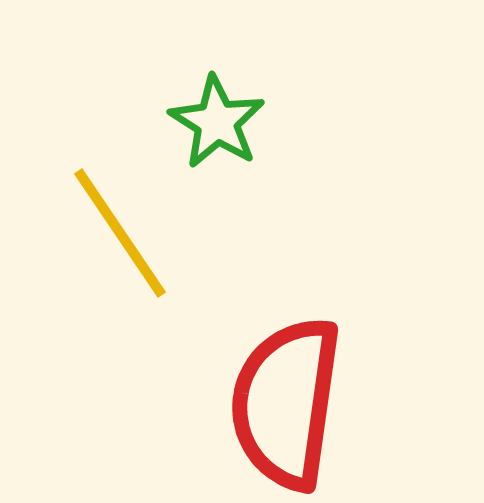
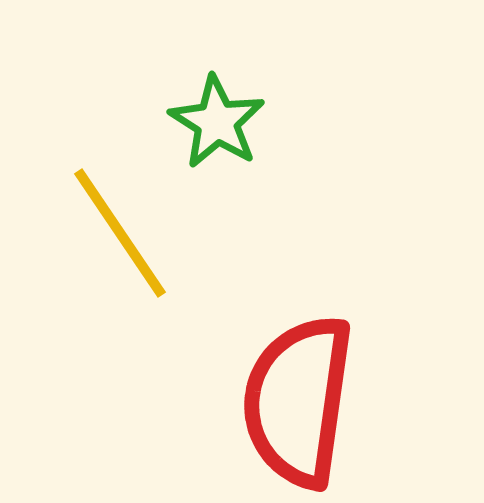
red semicircle: moved 12 px right, 2 px up
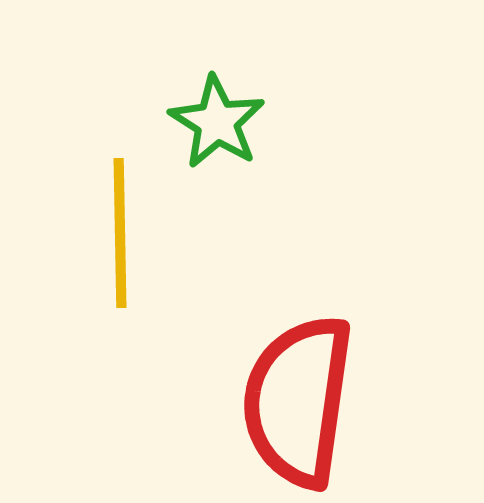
yellow line: rotated 33 degrees clockwise
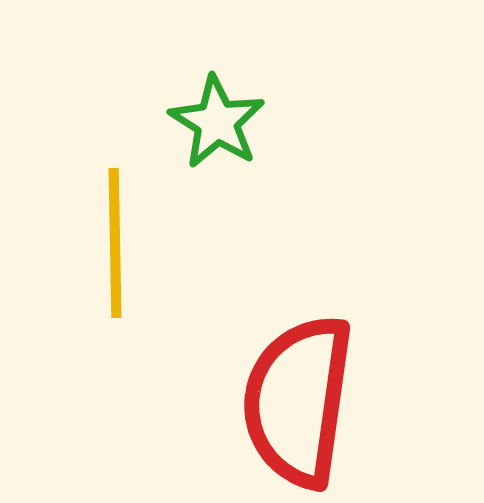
yellow line: moved 5 px left, 10 px down
